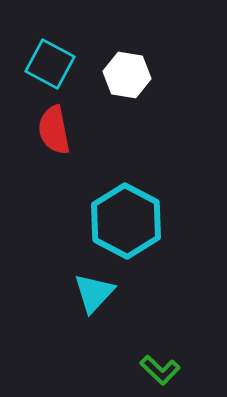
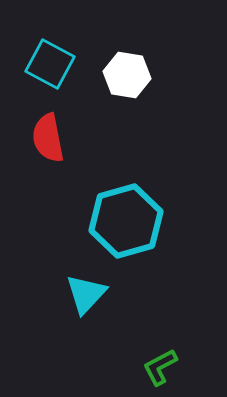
red semicircle: moved 6 px left, 8 px down
cyan hexagon: rotated 16 degrees clockwise
cyan triangle: moved 8 px left, 1 px down
green L-shape: moved 3 px up; rotated 108 degrees clockwise
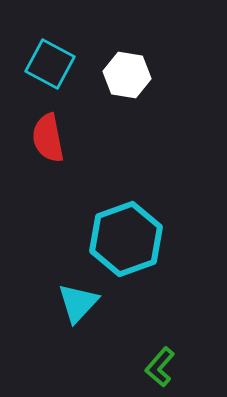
cyan hexagon: moved 18 px down; rotated 4 degrees counterclockwise
cyan triangle: moved 8 px left, 9 px down
green L-shape: rotated 21 degrees counterclockwise
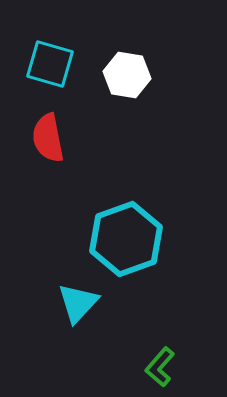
cyan square: rotated 12 degrees counterclockwise
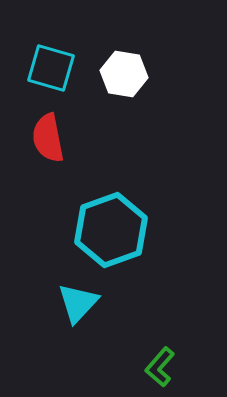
cyan square: moved 1 px right, 4 px down
white hexagon: moved 3 px left, 1 px up
cyan hexagon: moved 15 px left, 9 px up
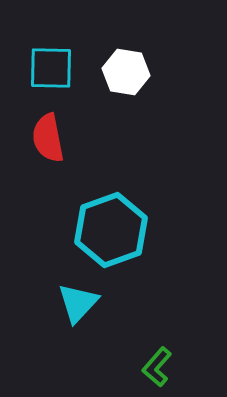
cyan square: rotated 15 degrees counterclockwise
white hexagon: moved 2 px right, 2 px up
green L-shape: moved 3 px left
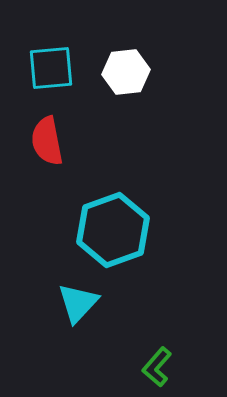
cyan square: rotated 6 degrees counterclockwise
white hexagon: rotated 15 degrees counterclockwise
red semicircle: moved 1 px left, 3 px down
cyan hexagon: moved 2 px right
